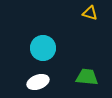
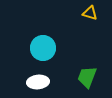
green trapezoid: rotated 75 degrees counterclockwise
white ellipse: rotated 15 degrees clockwise
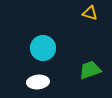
green trapezoid: moved 3 px right, 7 px up; rotated 50 degrees clockwise
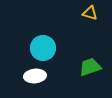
green trapezoid: moved 3 px up
white ellipse: moved 3 px left, 6 px up
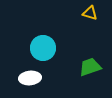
white ellipse: moved 5 px left, 2 px down
